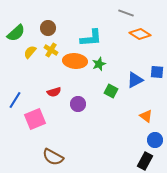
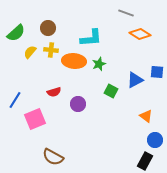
yellow cross: rotated 24 degrees counterclockwise
orange ellipse: moved 1 px left
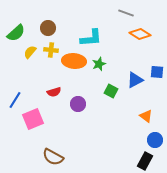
pink square: moved 2 px left
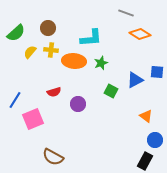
green star: moved 2 px right, 1 px up
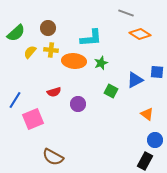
orange triangle: moved 1 px right, 2 px up
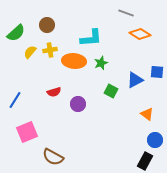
brown circle: moved 1 px left, 3 px up
yellow cross: moved 1 px left; rotated 16 degrees counterclockwise
pink square: moved 6 px left, 13 px down
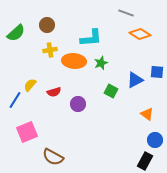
yellow semicircle: moved 33 px down
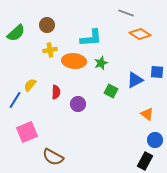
red semicircle: moved 2 px right; rotated 72 degrees counterclockwise
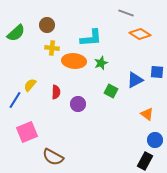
yellow cross: moved 2 px right, 2 px up; rotated 16 degrees clockwise
